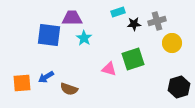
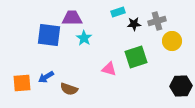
yellow circle: moved 2 px up
green square: moved 3 px right, 2 px up
black hexagon: moved 2 px right, 1 px up; rotated 15 degrees clockwise
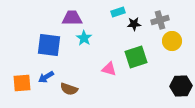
gray cross: moved 3 px right, 1 px up
blue square: moved 10 px down
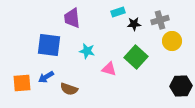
purple trapezoid: rotated 95 degrees counterclockwise
cyan star: moved 3 px right, 13 px down; rotated 21 degrees counterclockwise
green square: rotated 30 degrees counterclockwise
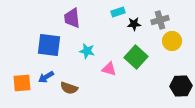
brown semicircle: moved 1 px up
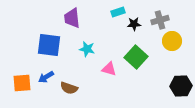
cyan star: moved 2 px up
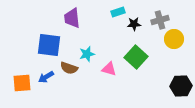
yellow circle: moved 2 px right, 2 px up
cyan star: moved 5 px down; rotated 28 degrees counterclockwise
brown semicircle: moved 20 px up
